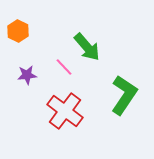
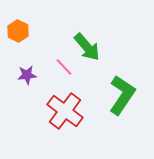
green L-shape: moved 2 px left
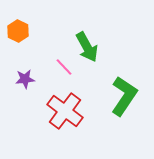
green arrow: rotated 12 degrees clockwise
purple star: moved 2 px left, 4 px down
green L-shape: moved 2 px right, 1 px down
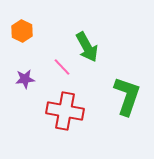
orange hexagon: moved 4 px right
pink line: moved 2 px left
green L-shape: moved 3 px right; rotated 15 degrees counterclockwise
red cross: rotated 27 degrees counterclockwise
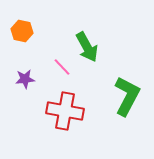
orange hexagon: rotated 15 degrees counterclockwise
green L-shape: rotated 9 degrees clockwise
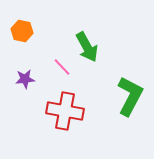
green L-shape: moved 3 px right
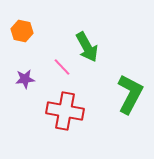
green L-shape: moved 2 px up
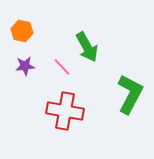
purple star: moved 13 px up
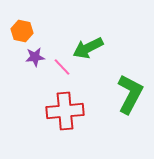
green arrow: moved 1 px right, 1 px down; rotated 92 degrees clockwise
purple star: moved 10 px right, 9 px up
red cross: rotated 15 degrees counterclockwise
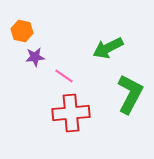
green arrow: moved 20 px right
pink line: moved 2 px right, 9 px down; rotated 12 degrees counterclockwise
red cross: moved 6 px right, 2 px down
